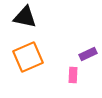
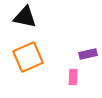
purple rectangle: rotated 12 degrees clockwise
pink rectangle: moved 2 px down
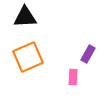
black triangle: rotated 15 degrees counterclockwise
purple rectangle: rotated 48 degrees counterclockwise
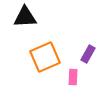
orange square: moved 17 px right
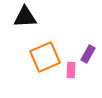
pink rectangle: moved 2 px left, 7 px up
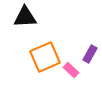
purple rectangle: moved 2 px right
pink rectangle: rotated 49 degrees counterclockwise
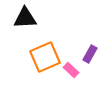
black triangle: moved 1 px down
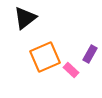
black triangle: rotated 35 degrees counterclockwise
